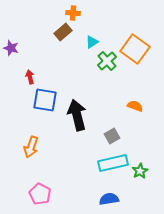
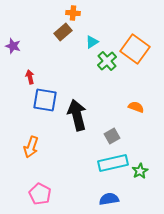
purple star: moved 2 px right, 2 px up
orange semicircle: moved 1 px right, 1 px down
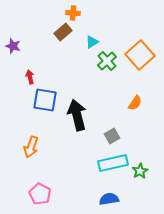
orange square: moved 5 px right, 6 px down; rotated 12 degrees clockwise
orange semicircle: moved 1 px left, 4 px up; rotated 105 degrees clockwise
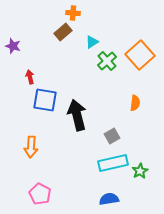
orange semicircle: rotated 28 degrees counterclockwise
orange arrow: rotated 15 degrees counterclockwise
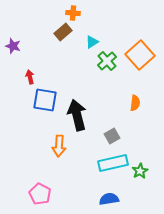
orange arrow: moved 28 px right, 1 px up
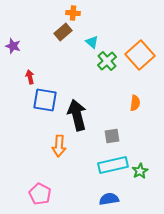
cyan triangle: rotated 48 degrees counterclockwise
gray square: rotated 21 degrees clockwise
cyan rectangle: moved 2 px down
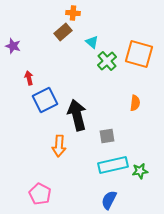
orange square: moved 1 px left, 1 px up; rotated 32 degrees counterclockwise
red arrow: moved 1 px left, 1 px down
blue square: rotated 35 degrees counterclockwise
gray square: moved 5 px left
green star: rotated 21 degrees clockwise
blue semicircle: moved 1 px down; rotated 54 degrees counterclockwise
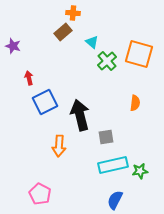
blue square: moved 2 px down
black arrow: moved 3 px right
gray square: moved 1 px left, 1 px down
blue semicircle: moved 6 px right
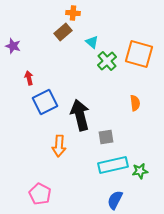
orange semicircle: rotated 14 degrees counterclockwise
